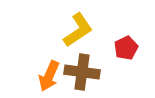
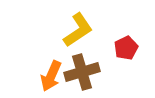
brown cross: rotated 24 degrees counterclockwise
orange arrow: moved 2 px right
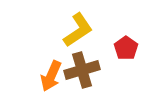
red pentagon: rotated 10 degrees counterclockwise
brown cross: moved 2 px up
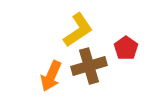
brown cross: moved 7 px right, 4 px up
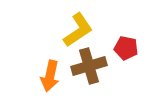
red pentagon: rotated 25 degrees counterclockwise
orange arrow: moved 1 px left; rotated 12 degrees counterclockwise
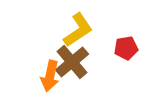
red pentagon: rotated 20 degrees counterclockwise
brown cross: moved 17 px left, 4 px up; rotated 24 degrees counterclockwise
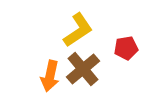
brown cross: moved 11 px right, 7 px down
